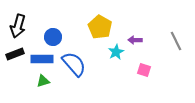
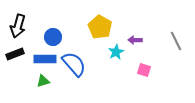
blue rectangle: moved 3 px right
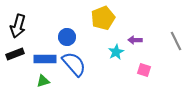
yellow pentagon: moved 3 px right, 9 px up; rotated 20 degrees clockwise
blue circle: moved 14 px right
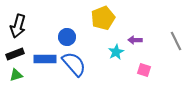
green triangle: moved 27 px left, 6 px up
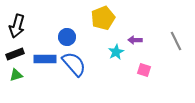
black arrow: moved 1 px left
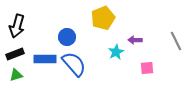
pink square: moved 3 px right, 2 px up; rotated 24 degrees counterclockwise
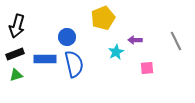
blue semicircle: rotated 28 degrees clockwise
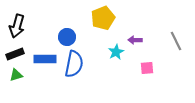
blue semicircle: rotated 24 degrees clockwise
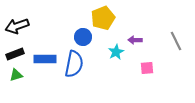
black arrow: rotated 55 degrees clockwise
blue circle: moved 16 px right
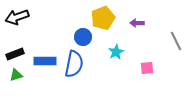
black arrow: moved 9 px up
purple arrow: moved 2 px right, 17 px up
blue rectangle: moved 2 px down
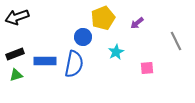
purple arrow: rotated 40 degrees counterclockwise
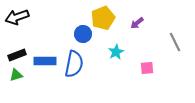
blue circle: moved 3 px up
gray line: moved 1 px left, 1 px down
black rectangle: moved 2 px right, 1 px down
